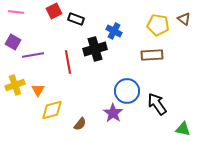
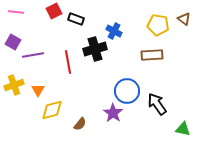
yellow cross: moved 1 px left
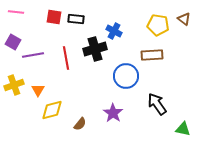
red square: moved 6 px down; rotated 35 degrees clockwise
black rectangle: rotated 14 degrees counterclockwise
red line: moved 2 px left, 4 px up
blue circle: moved 1 px left, 15 px up
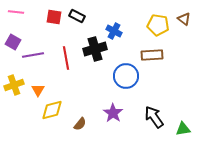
black rectangle: moved 1 px right, 3 px up; rotated 21 degrees clockwise
black arrow: moved 3 px left, 13 px down
green triangle: rotated 21 degrees counterclockwise
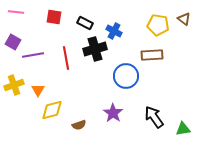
black rectangle: moved 8 px right, 7 px down
brown semicircle: moved 1 px left, 1 px down; rotated 32 degrees clockwise
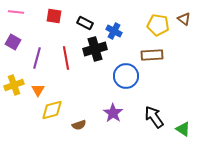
red square: moved 1 px up
purple line: moved 4 px right, 3 px down; rotated 65 degrees counterclockwise
green triangle: rotated 42 degrees clockwise
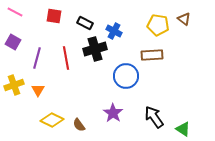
pink line: moved 1 px left; rotated 21 degrees clockwise
yellow diamond: moved 10 px down; rotated 40 degrees clockwise
brown semicircle: rotated 72 degrees clockwise
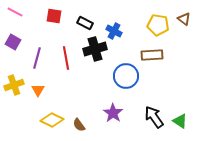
green triangle: moved 3 px left, 8 px up
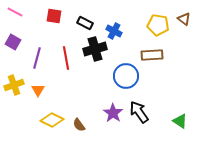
black arrow: moved 15 px left, 5 px up
